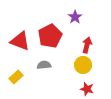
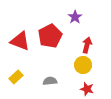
gray semicircle: moved 6 px right, 16 px down
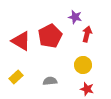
purple star: rotated 24 degrees counterclockwise
red triangle: moved 1 px right; rotated 10 degrees clockwise
red arrow: moved 11 px up
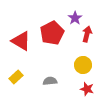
purple star: moved 1 px down; rotated 24 degrees clockwise
red pentagon: moved 2 px right, 3 px up
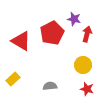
purple star: moved 1 px left, 1 px down; rotated 24 degrees counterclockwise
yellow rectangle: moved 3 px left, 2 px down
gray semicircle: moved 5 px down
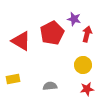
yellow rectangle: rotated 32 degrees clockwise
red star: rotated 24 degrees counterclockwise
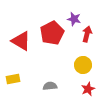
red star: moved 1 px right; rotated 16 degrees counterclockwise
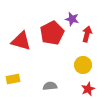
purple star: moved 2 px left
red triangle: rotated 15 degrees counterclockwise
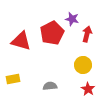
red star: rotated 16 degrees counterclockwise
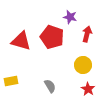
purple star: moved 2 px left, 2 px up
red pentagon: moved 4 px down; rotated 25 degrees counterclockwise
yellow rectangle: moved 2 px left, 2 px down
gray semicircle: rotated 64 degrees clockwise
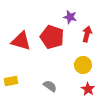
gray semicircle: rotated 24 degrees counterclockwise
